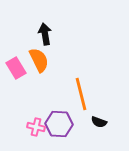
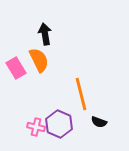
purple hexagon: rotated 20 degrees clockwise
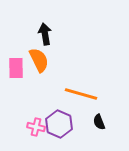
pink rectangle: rotated 30 degrees clockwise
orange line: rotated 60 degrees counterclockwise
black semicircle: rotated 49 degrees clockwise
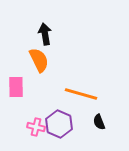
pink rectangle: moved 19 px down
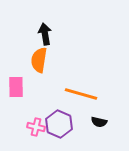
orange semicircle: rotated 145 degrees counterclockwise
black semicircle: rotated 56 degrees counterclockwise
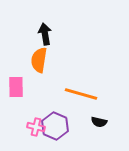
purple hexagon: moved 4 px left, 2 px down
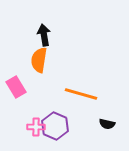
black arrow: moved 1 px left, 1 px down
pink rectangle: rotated 30 degrees counterclockwise
black semicircle: moved 8 px right, 2 px down
pink cross: rotated 12 degrees counterclockwise
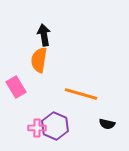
pink cross: moved 1 px right, 1 px down
